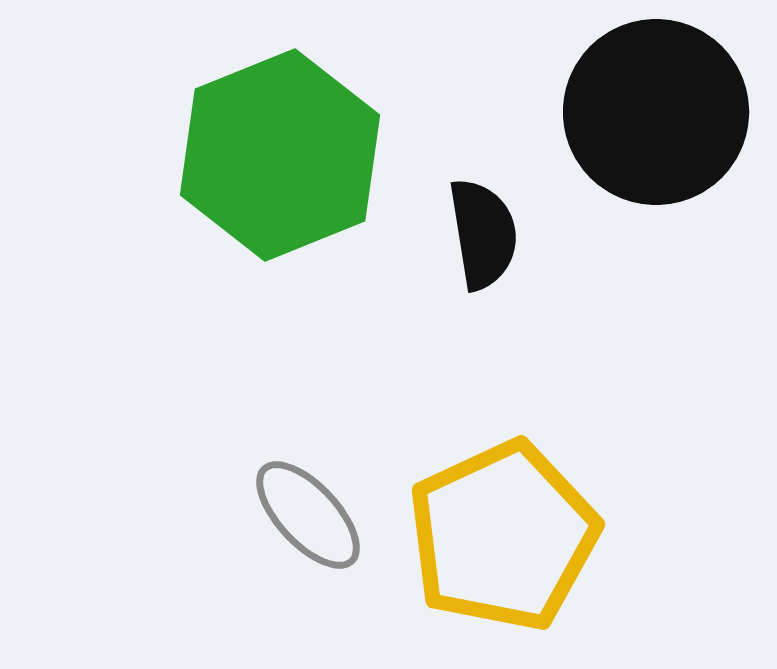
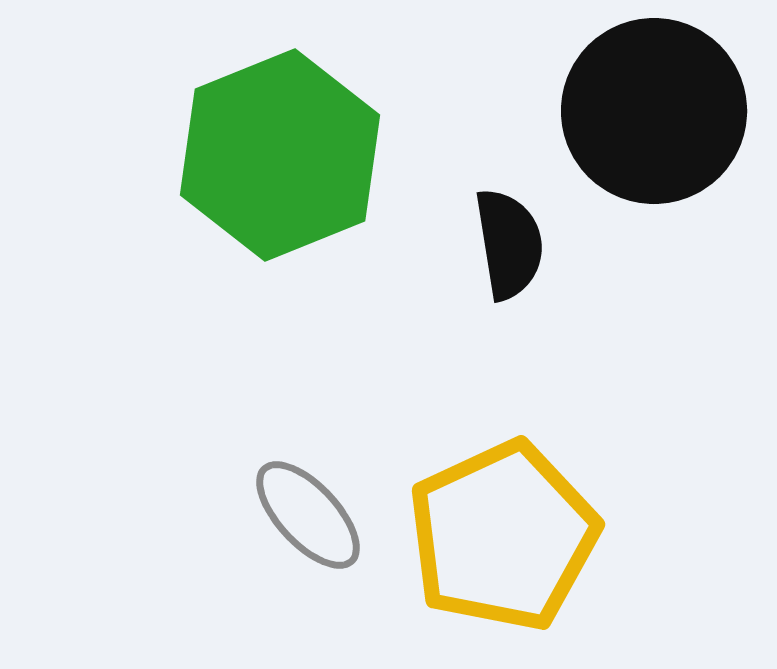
black circle: moved 2 px left, 1 px up
black semicircle: moved 26 px right, 10 px down
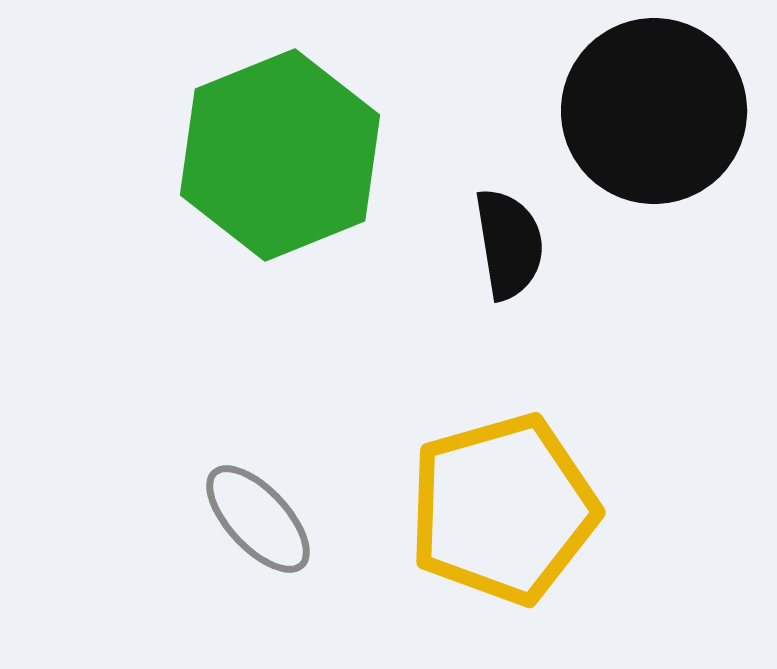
gray ellipse: moved 50 px left, 4 px down
yellow pentagon: moved 27 px up; rotated 9 degrees clockwise
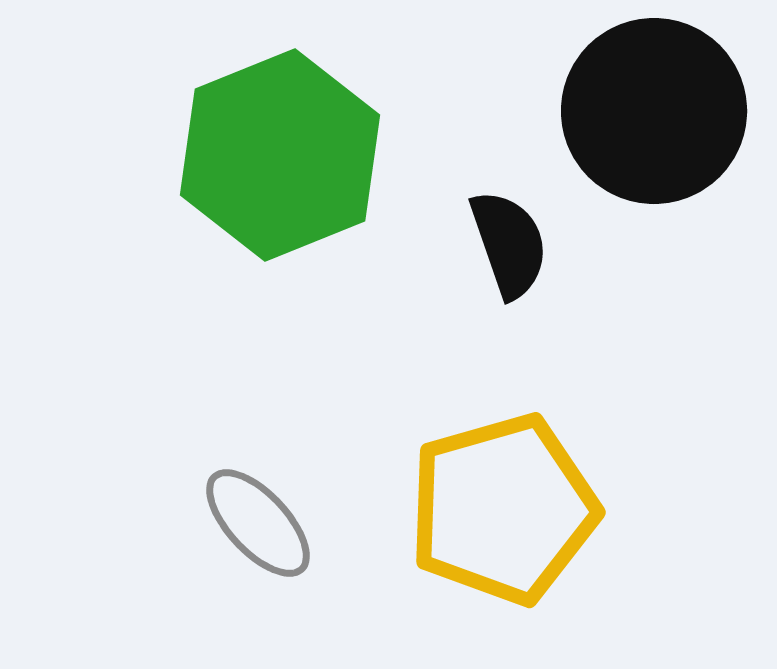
black semicircle: rotated 10 degrees counterclockwise
gray ellipse: moved 4 px down
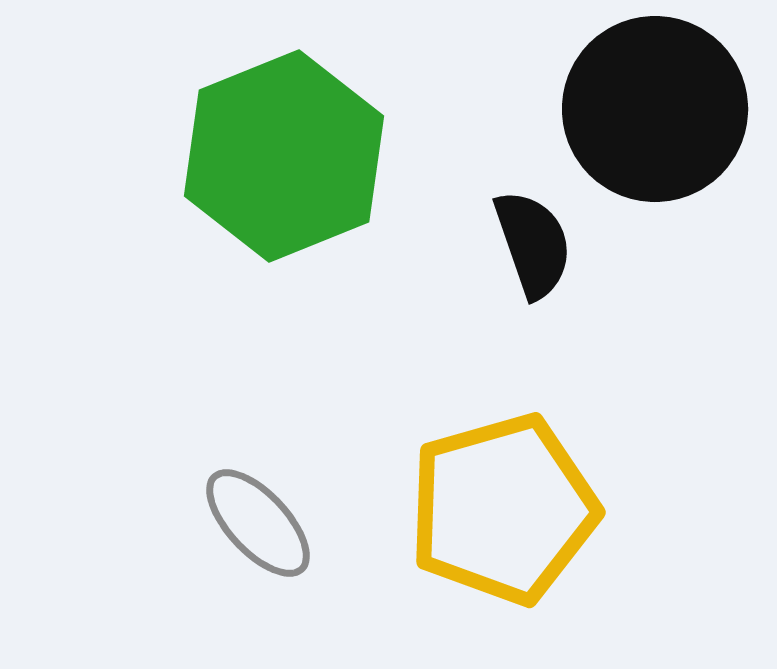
black circle: moved 1 px right, 2 px up
green hexagon: moved 4 px right, 1 px down
black semicircle: moved 24 px right
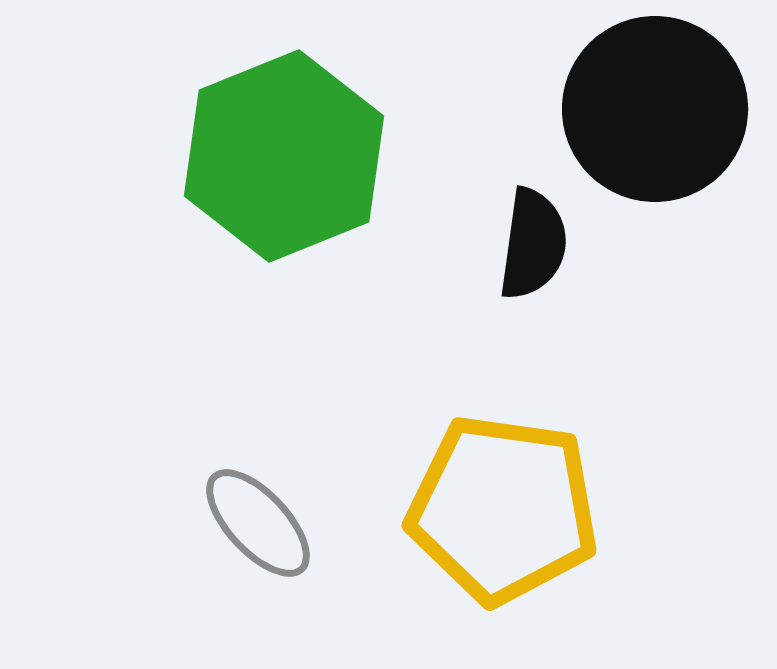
black semicircle: rotated 27 degrees clockwise
yellow pentagon: rotated 24 degrees clockwise
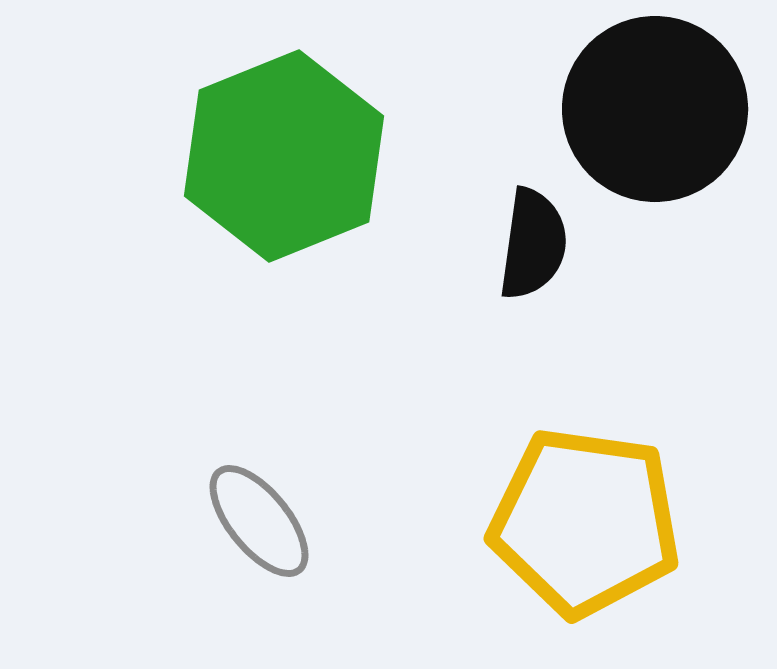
yellow pentagon: moved 82 px right, 13 px down
gray ellipse: moved 1 px right, 2 px up; rotated 4 degrees clockwise
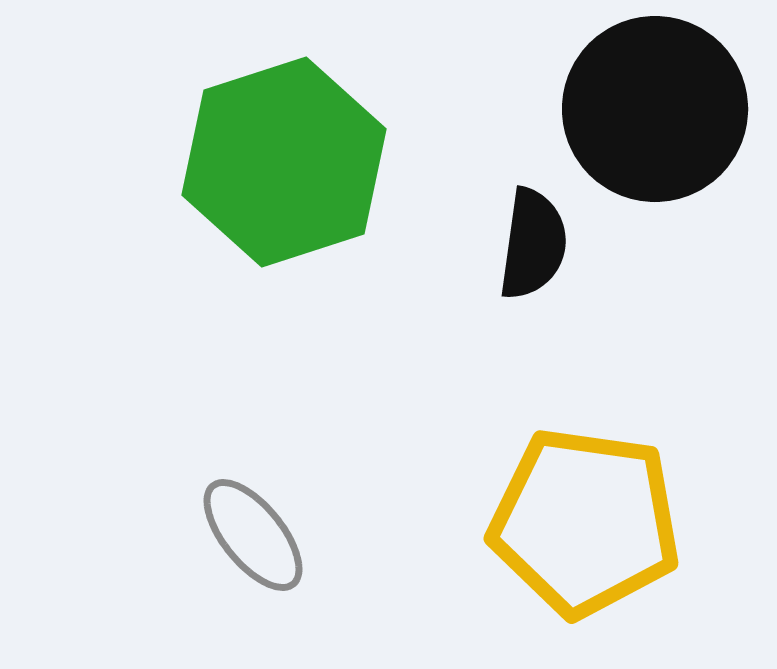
green hexagon: moved 6 px down; rotated 4 degrees clockwise
gray ellipse: moved 6 px left, 14 px down
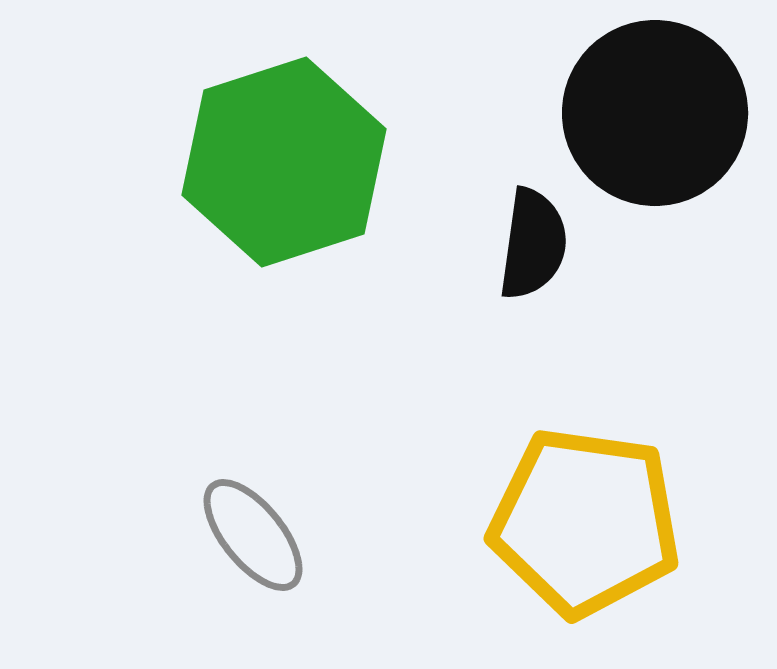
black circle: moved 4 px down
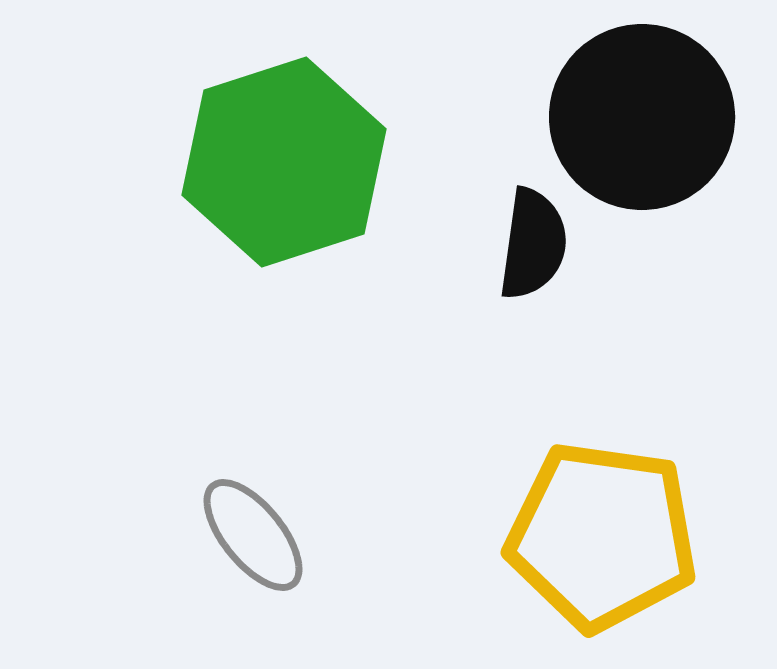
black circle: moved 13 px left, 4 px down
yellow pentagon: moved 17 px right, 14 px down
